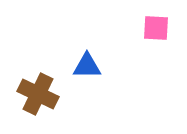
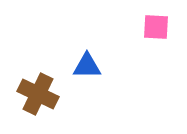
pink square: moved 1 px up
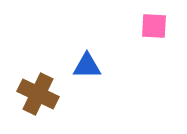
pink square: moved 2 px left, 1 px up
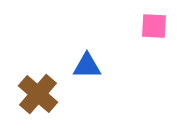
brown cross: rotated 15 degrees clockwise
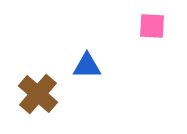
pink square: moved 2 px left
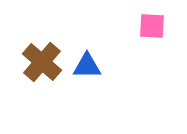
brown cross: moved 4 px right, 32 px up
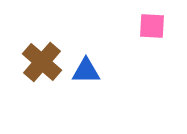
blue triangle: moved 1 px left, 5 px down
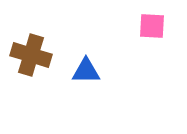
brown cross: moved 11 px left, 7 px up; rotated 24 degrees counterclockwise
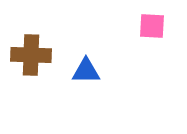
brown cross: rotated 15 degrees counterclockwise
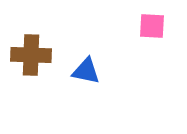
blue triangle: rotated 12 degrees clockwise
